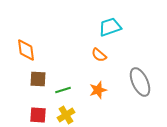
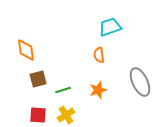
orange semicircle: rotated 42 degrees clockwise
brown square: rotated 18 degrees counterclockwise
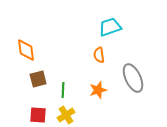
gray ellipse: moved 7 px left, 4 px up
green line: rotated 70 degrees counterclockwise
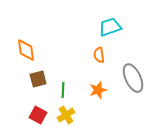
red square: rotated 24 degrees clockwise
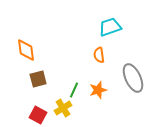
green line: moved 11 px right; rotated 21 degrees clockwise
yellow cross: moved 3 px left, 7 px up
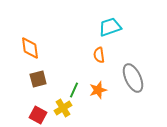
orange diamond: moved 4 px right, 2 px up
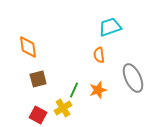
orange diamond: moved 2 px left, 1 px up
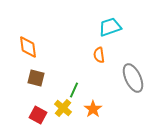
brown square: moved 2 px left, 1 px up; rotated 30 degrees clockwise
orange star: moved 5 px left, 19 px down; rotated 18 degrees counterclockwise
yellow cross: rotated 18 degrees counterclockwise
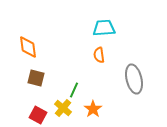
cyan trapezoid: moved 6 px left, 1 px down; rotated 15 degrees clockwise
gray ellipse: moved 1 px right, 1 px down; rotated 12 degrees clockwise
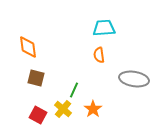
gray ellipse: rotated 68 degrees counterclockwise
yellow cross: moved 1 px down
